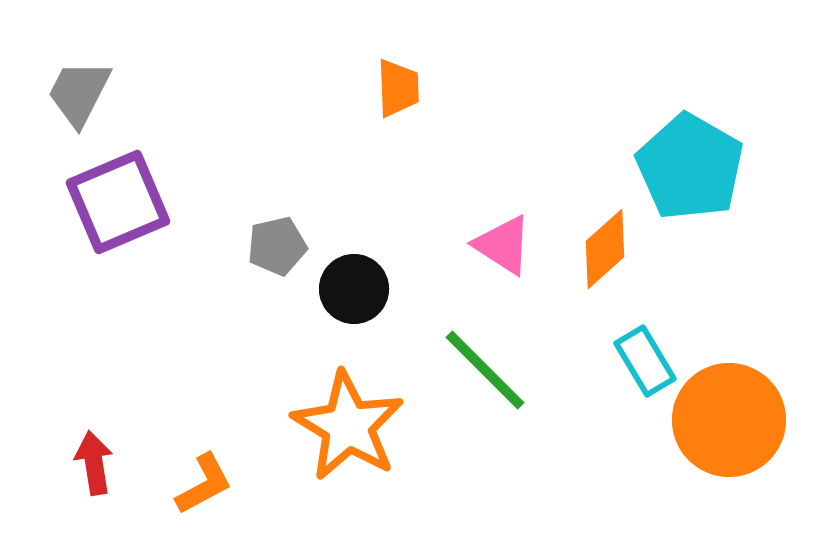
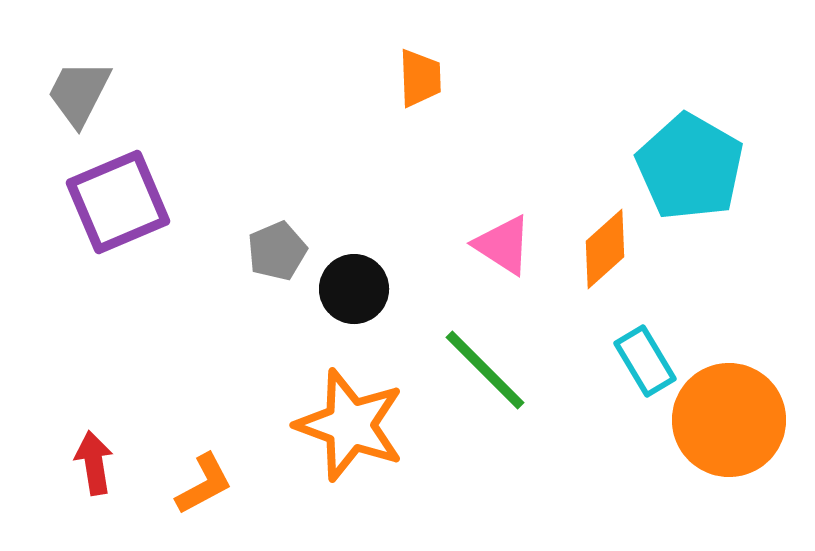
orange trapezoid: moved 22 px right, 10 px up
gray pentagon: moved 5 px down; rotated 10 degrees counterclockwise
orange star: moved 2 px right, 1 px up; rotated 11 degrees counterclockwise
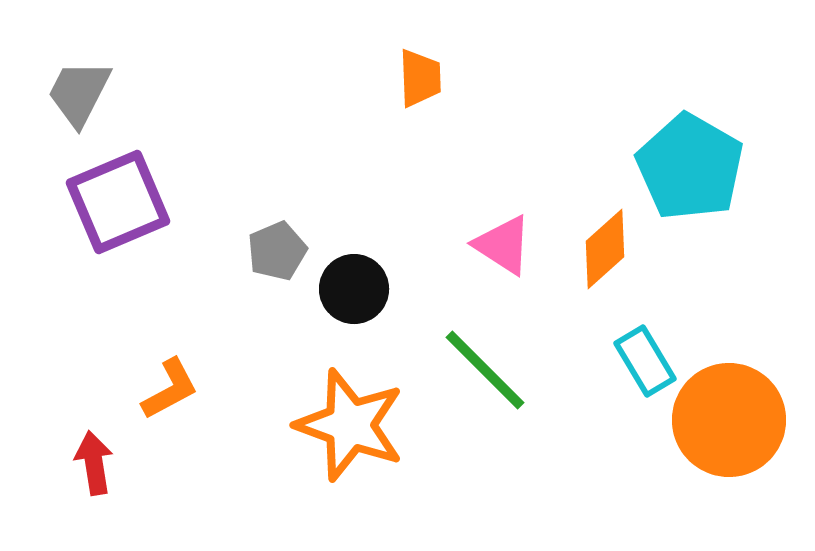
orange L-shape: moved 34 px left, 95 px up
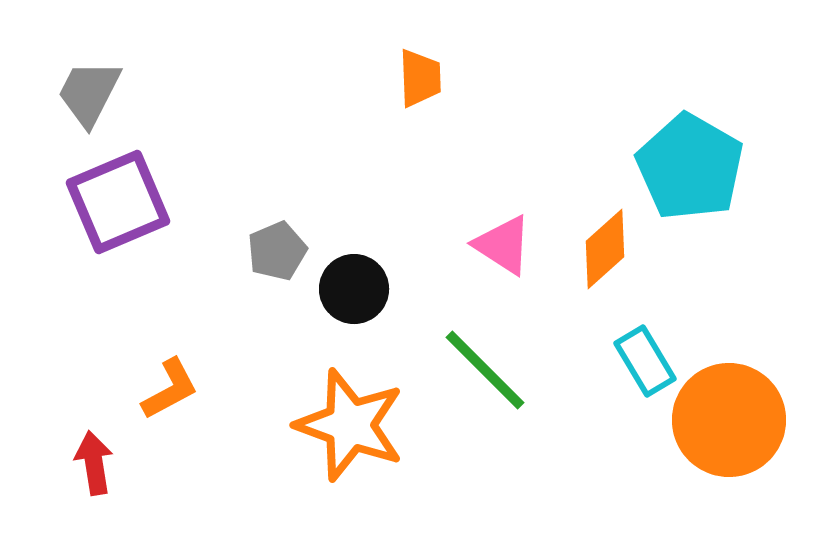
gray trapezoid: moved 10 px right
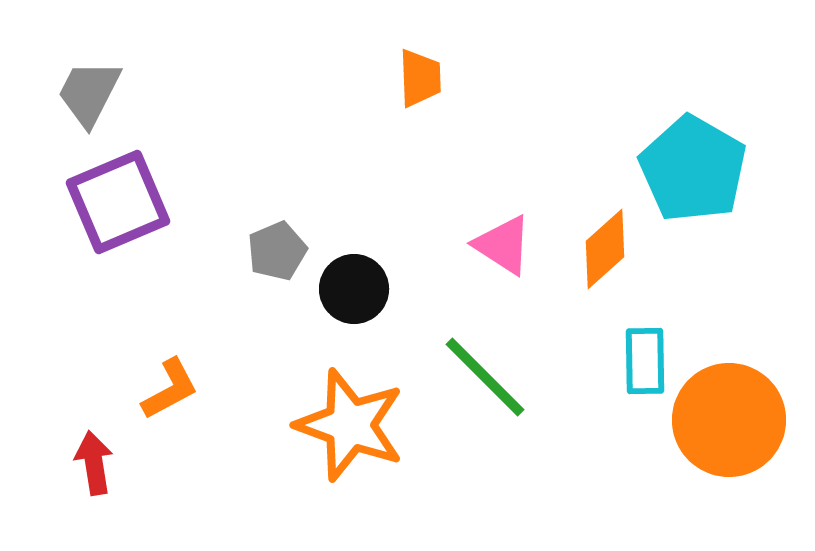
cyan pentagon: moved 3 px right, 2 px down
cyan rectangle: rotated 30 degrees clockwise
green line: moved 7 px down
